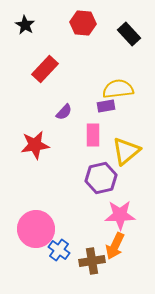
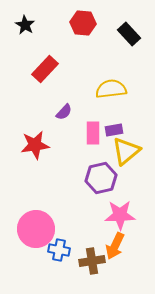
yellow semicircle: moved 7 px left
purple rectangle: moved 8 px right, 24 px down
pink rectangle: moved 2 px up
blue cross: rotated 25 degrees counterclockwise
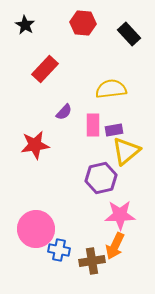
pink rectangle: moved 8 px up
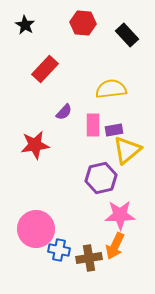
black rectangle: moved 2 px left, 1 px down
yellow triangle: moved 1 px right, 1 px up
brown cross: moved 3 px left, 3 px up
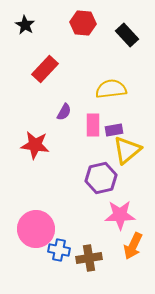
purple semicircle: rotated 12 degrees counterclockwise
red star: rotated 16 degrees clockwise
orange arrow: moved 18 px right
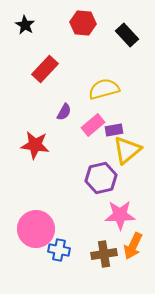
yellow semicircle: moved 7 px left; rotated 8 degrees counterclockwise
pink rectangle: rotated 50 degrees clockwise
brown cross: moved 15 px right, 4 px up
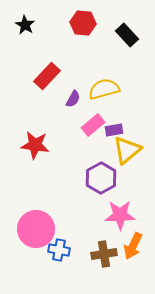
red rectangle: moved 2 px right, 7 px down
purple semicircle: moved 9 px right, 13 px up
purple hexagon: rotated 16 degrees counterclockwise
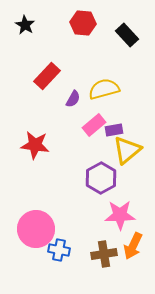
pink rectangle: moved 1 px right
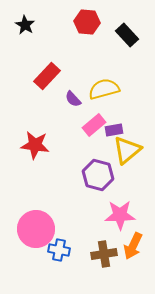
red hexagon: moved 4 px right, 1 px up
purple semicircle: rotated 108 degrees clockwise
purple hexagon: moved 3 px left, 3 px up; rotated 16 degrees counterclockwise
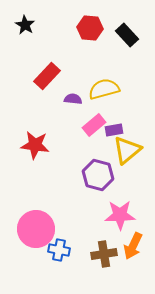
red hexagon: moved 3 px right, 6 px down
purple semicircle: rotated 138 degrees clockwise
